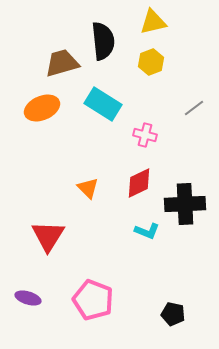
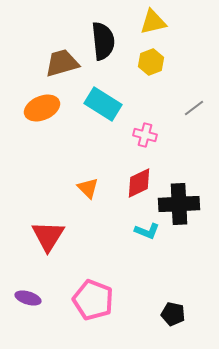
black cross: moved 6 px left
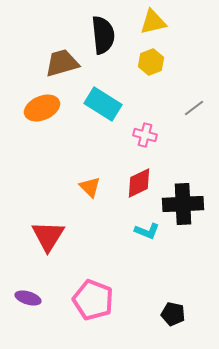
black semicircle: moved 6 px up
orange triangle: moved 2 px right, 1 px up
black cross: moved 4 px right
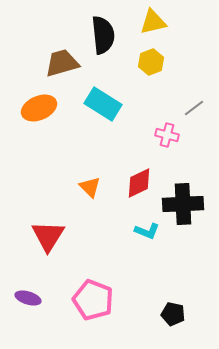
orange ellipse: moved 3 px left
pink cross: moved 22 px right
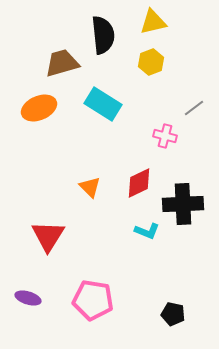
pink cross: moved 2 px left, 1 px down
pink pentagon: rotated 12 degrees counterclockwise
